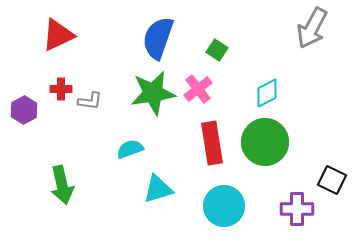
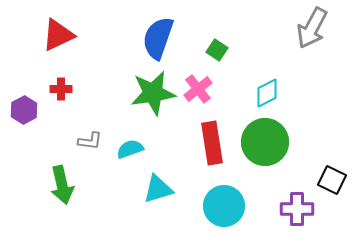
gray L-shape: moved 40 px down
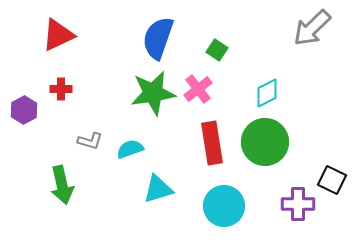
gray arrow: rotated 18 degrees clockwise
gray L-shape: rotated 10 degrees clockwise
purple cross: moved 1 px right, 5 px up
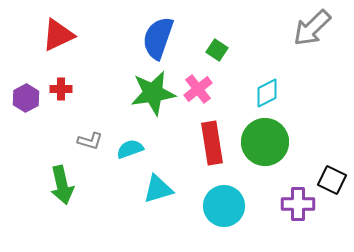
purple hexagon: moved 2 px right, 12 px up
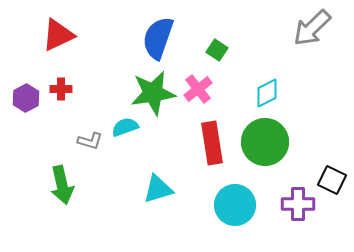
cyan semicircle: moved 5 px left, 22 px up
cyan circle: moved 11 px right, 1 px up
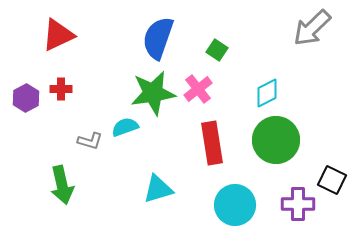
green circle: moved 11 px right, 2 px up
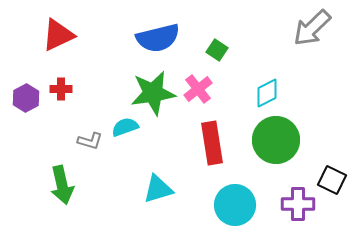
blue semicircle: rotated 123 degrees counterclockwise
